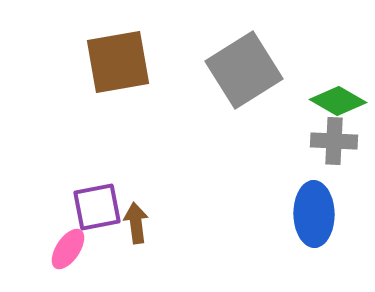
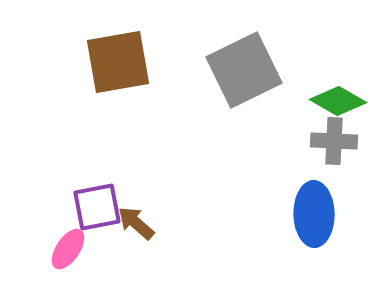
gray square: rotated 6 degrees clockwise
brown arrow: rotated 42 degrees counterclockwise
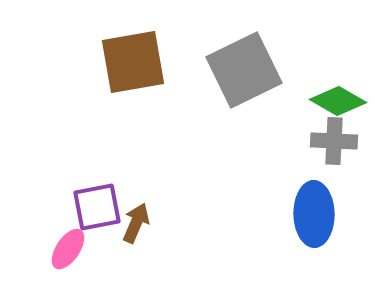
brown square: moved 15 px right
brown arrow: rotated 72 degrees clockwise
